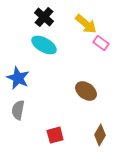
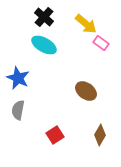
red square: rotated 18 degrees counterclockwise
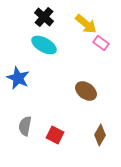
gray semicircle: moved 7 px right, 16 px down
red square: rotated 30 degrees counterclockwise
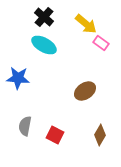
blue star: rotated 20 degrees counterclockwise
brown ellipse: moved 1 px left; rotated 70 degrees counterclockwise
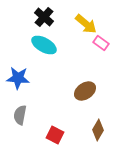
gray semicircle: moved 5 px left, 11 px up
brown diamond: moved 2 px left, 5 px up
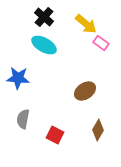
gray semicircle: moved 3 px right, 4 px down
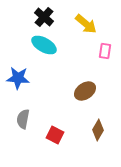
pink rectangle: moved 4 px right, 8 px down; rotated 63 degrees clockwise
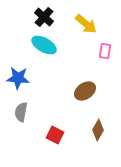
gray semicircle: moved 2 px left, 7 px up
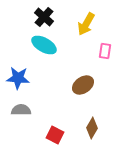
yellow arrow: rotated 80 degrees clockwise
brown ellipse: moved 2 px left, 6 px up
gray semicircle: moved 2 px up; rotated 78 degrees clockwise
brown diamond: moved 6 px left, 2 px up
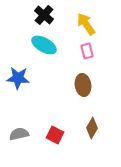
black cross: moved 2 px up
yellow arrow: rotated 115 degrees clockwise
pink rectangle: moved 18 px left; rotated 21 degrees counterclockwise
brown ellipse: rotated 65 degrees counterclockwise
gray semicircle: moved 2 px left, 24 px down; rotated 12 degrees counterclockwise
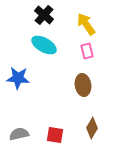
red square: rotated 18 degrees counterclockwise
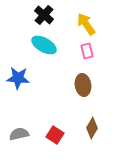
red square: rotated 24 degrees clockwise
